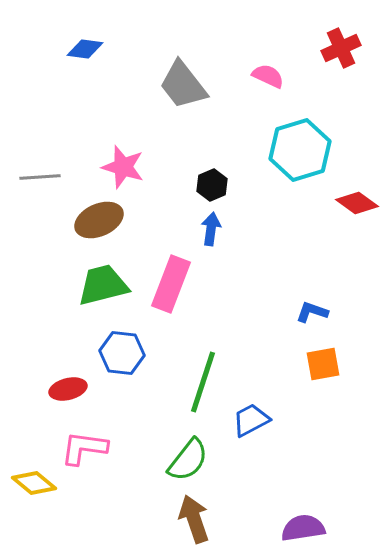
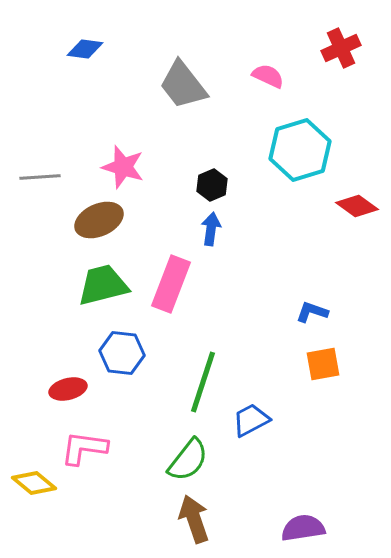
red diamond: moved 3 px down
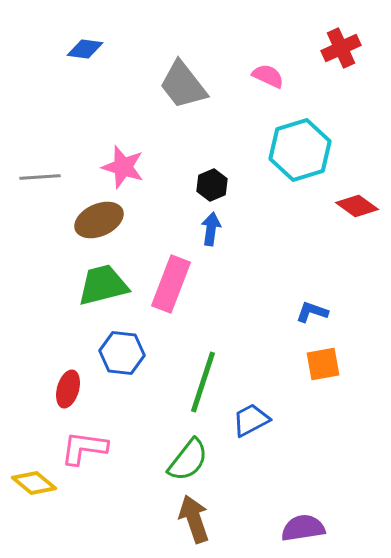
red ellipse: rotated 60 degrees counterclockwise
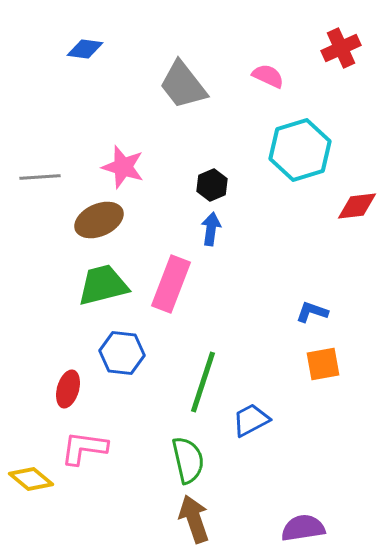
red diamond: rotated 42 degrees counterclockwise
green semicircle: rotated 51 degrees counterclockwise
yellow diamond: moved 3 px left, 4 px up
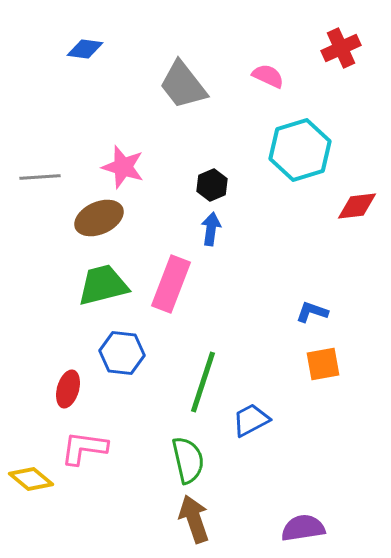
brown ellipse: moved 2 px up
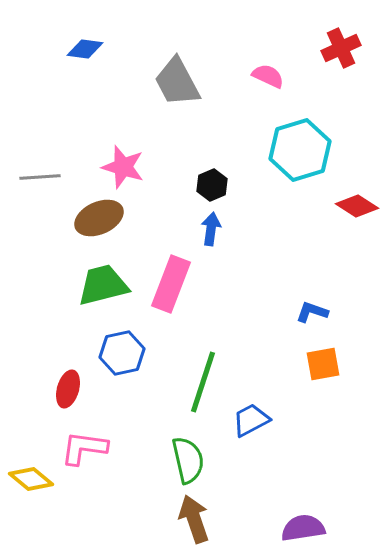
gray trapezoid: moved 6 px left, 3 px up; rotated 10 degrees clockwise
red diamond: rotated 39 degrees clockwise
blue hexagon: rotated 18 degrees counterclockwise
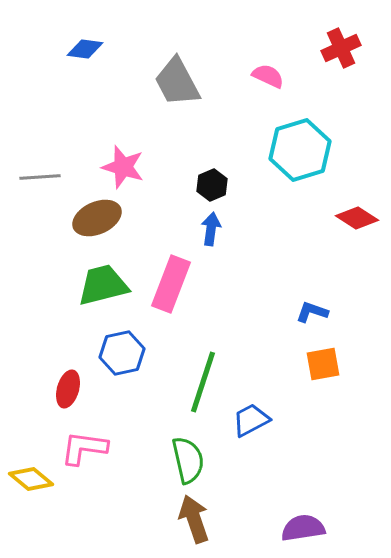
red diamond: moved 12 px down
brown ellipse: moved 2 px left
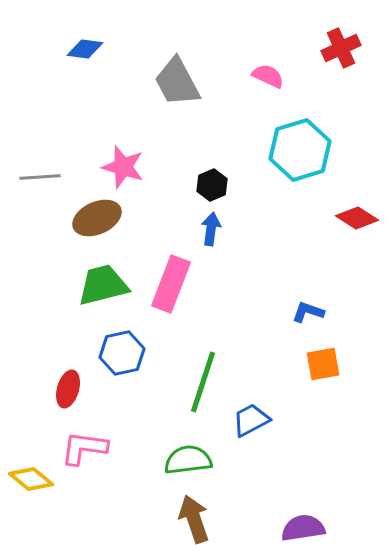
blue L-shape: moved 4 px left
green semicircle: rotated 84 degrees counterclockwise
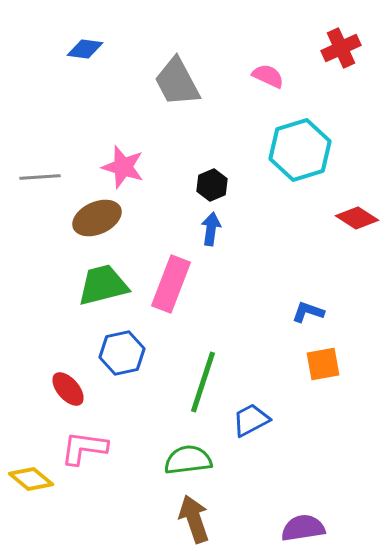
red ellipse: rotated 57 degrees counterclockwise
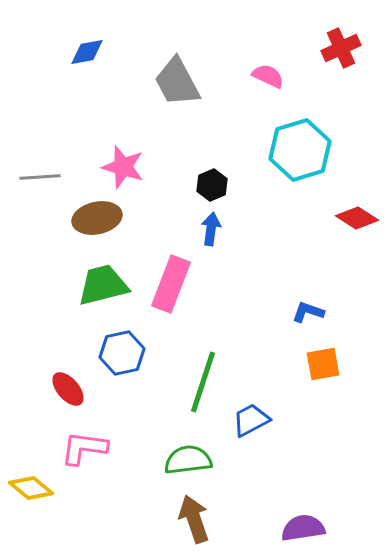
blue diamond: moved 2 px right, 3 px down; rotated 18 degrees counterclockwise
brown ellipse: rotated 12 degrees clockwise
yellow diamond: moved 9 px down
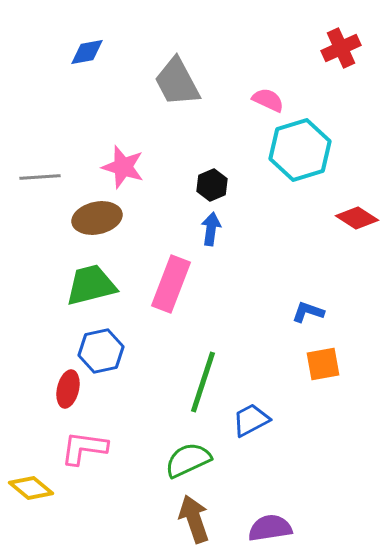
pink semicircle: moved 24 px down
green trapezoid: moved 12 px left
blue hexagon: moved 21 px left, 2 px up
red ellipse: rotated 54 degrees clockwise
green semicircle: rotated 18 degrees counterclockwise
purple semicircle: moved 33 px left
